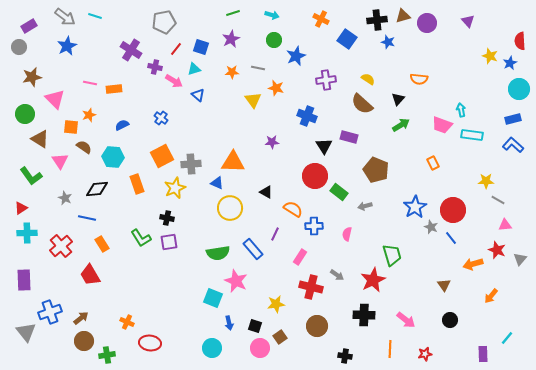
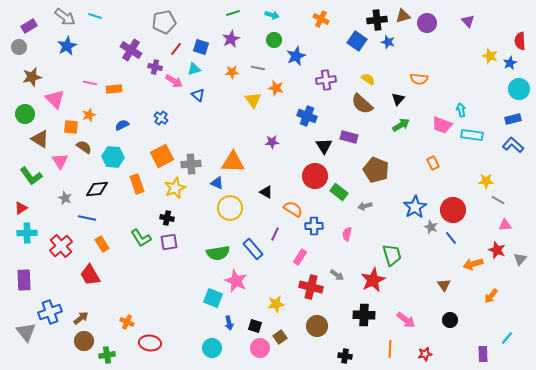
blue square at (347, 39): moved 10 px right, 2 px down
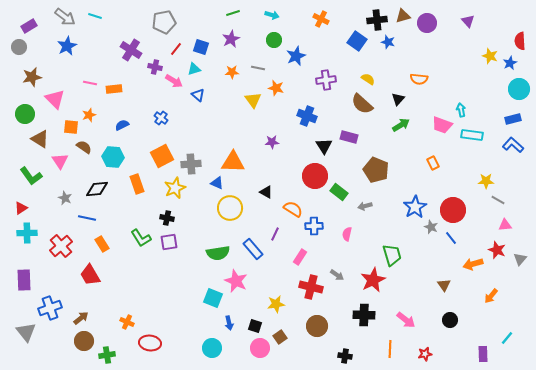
blue cross at (50, 312): moved 4 px up
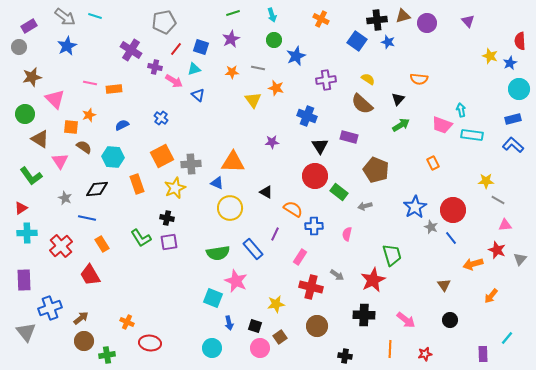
cyan arrow at (272, 15): rotated 56 degrees clockwise
black triangle at (324, 146): moved 4 px left
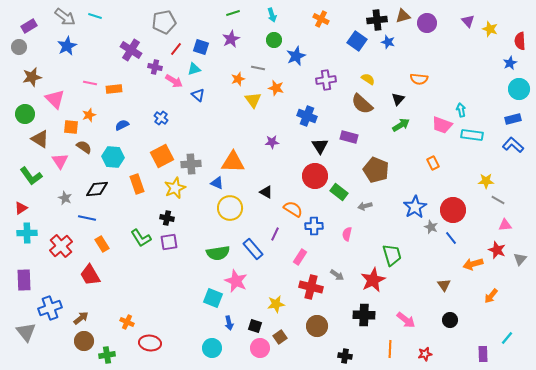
yellow star at (490, 56): moved 27 px up
orange star at (232, 72): moved 6 px right, 7 px down; rotated 16 degrees counterclockwise
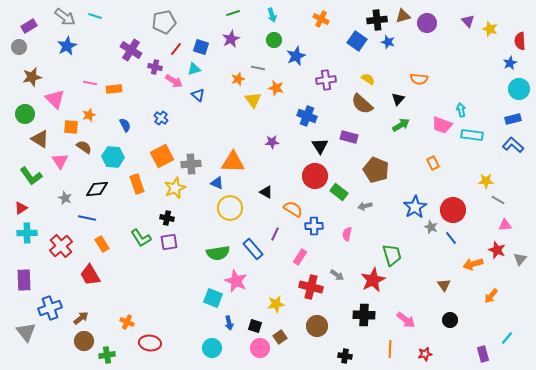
blue semicircle at (122, 125): moved 3 px right; rotated 88 degrees clockwise
purple rectangle at (483, 354): rotated 14 degrees counterclockwise
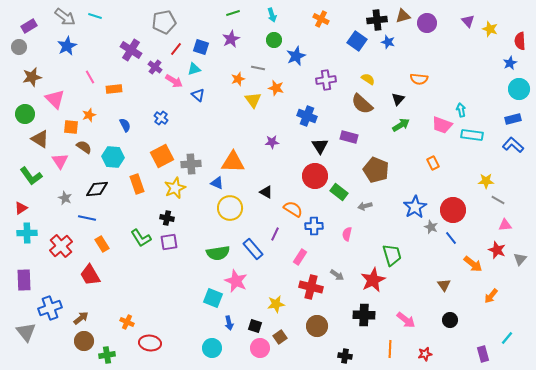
purple cross at (155, 67): rotated 24 degrees clockwise
pink line at (90, 83): moved 6 px up; rotated 48 degrees clockwise
orange arrow at (473, 264): rotated 126 degrees counterclockwise
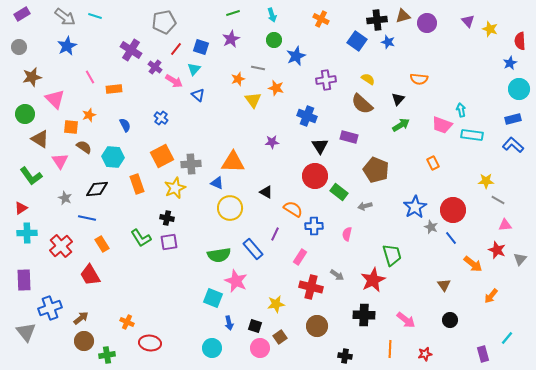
purple rectangle at (29, 26): moved 7 px left, 12 px up
cyan triangle at (194, 69): rotated 32 degrees counterclockwise
green semicircle at (218, 253): moved 1 px right, 2 px down
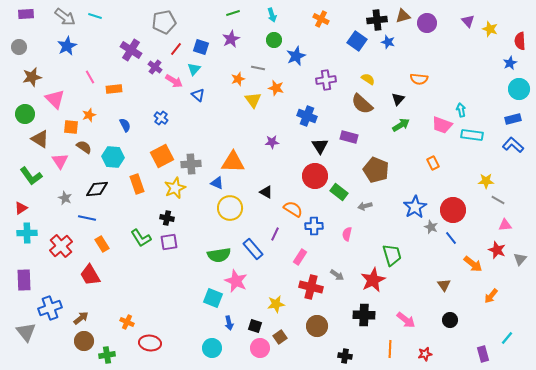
purple rectangle at (22, 14): moved 4 px right; rotated 28 degrees clockwise
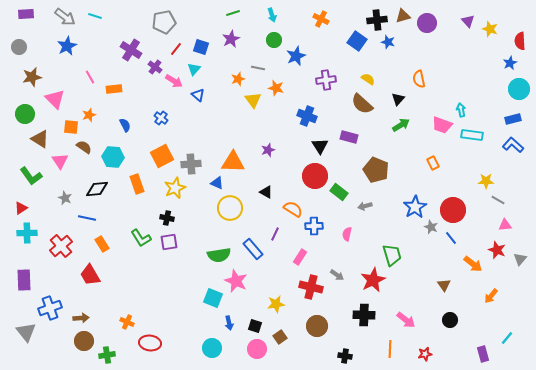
orange semicircle at (419, 79): rotated 72 degrees clockwise
purple star at (272, 142): moved 4 px left, 8 px down; rotated 16 degrees counterclockwise
brown arrow at (81, 318): rotated 35 degrees clockwise
pink circle at (260, 348): moved 3 px left, 1 px down
